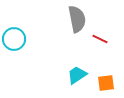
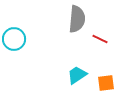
gray semicircle: rotated 16 degrees clockwise
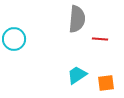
red line: rotated 21 degrees counterclockwise
